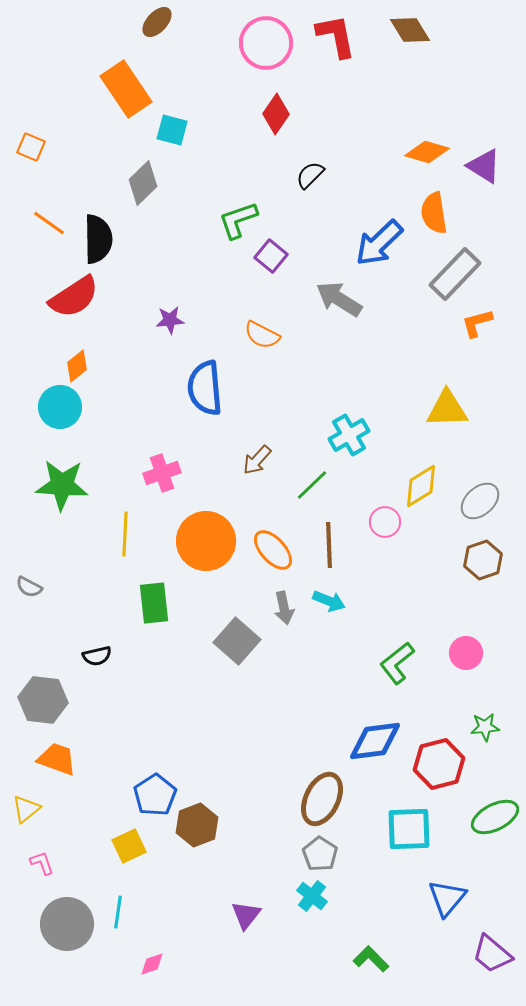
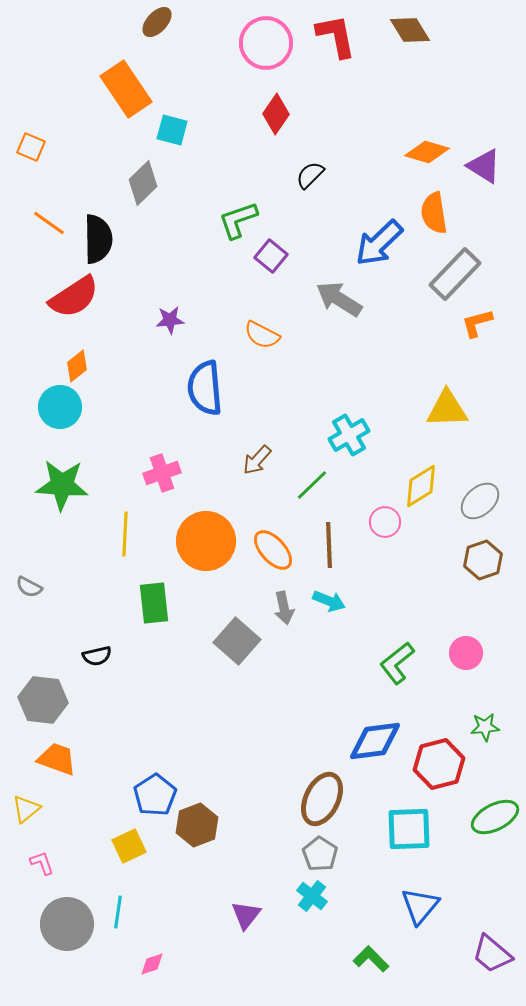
blue triangle at (447, 898): moved 27 px left, 8 px down
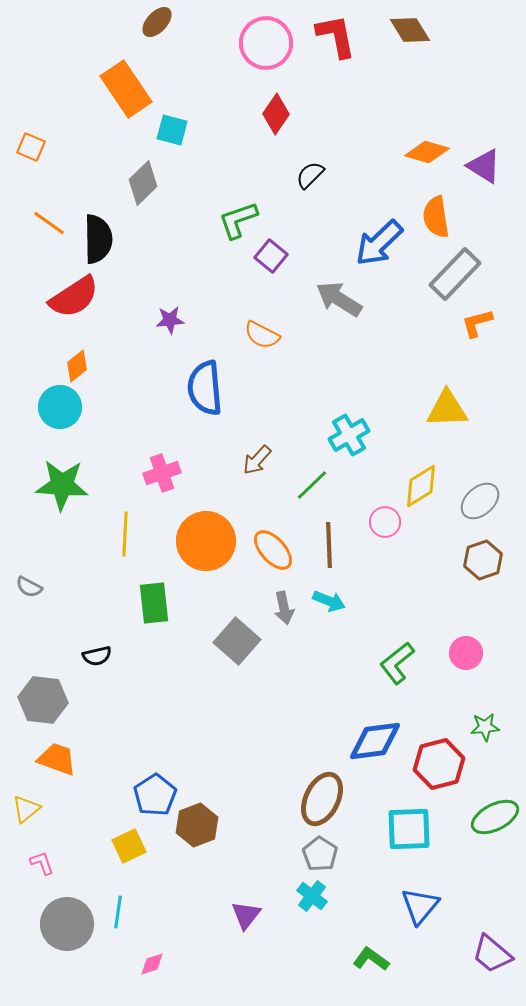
orange semicircle at (434, 213): moved 2 px right, 4 px down
green L-shape at (371, 959): rotated 9 degrees counterclockwise
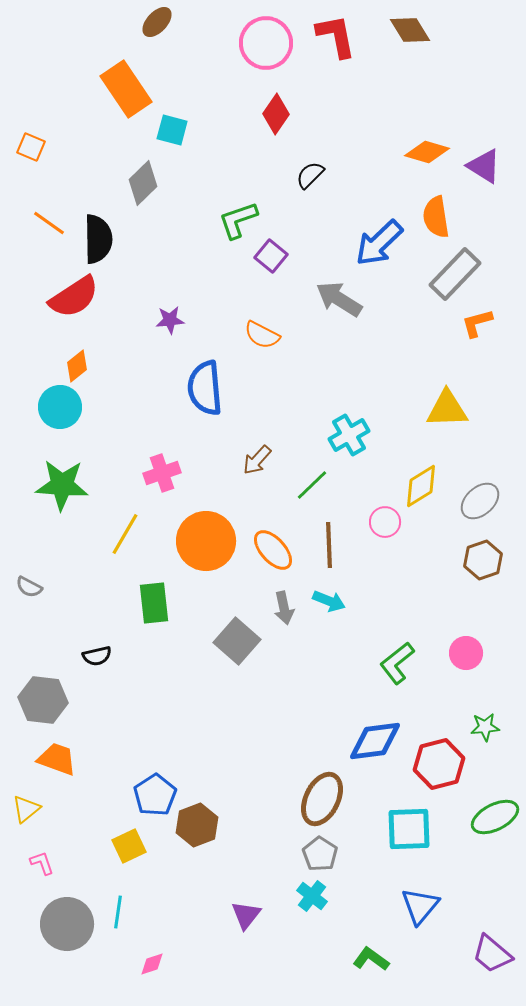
yellow line at (125, 534): rotated 27 degrees clockwise
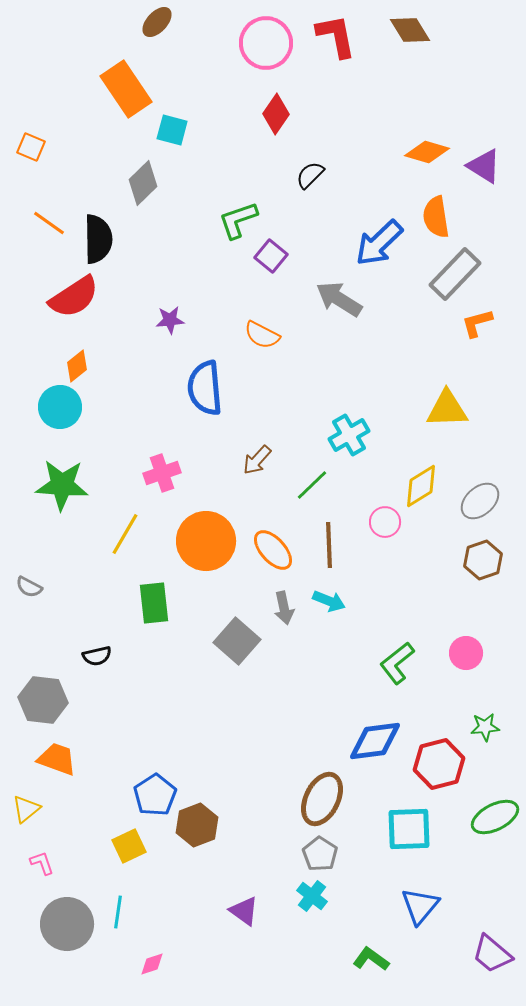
purple triangle at (246, 915): moved 2 px left, 4 px up; rotated 32 degrees counterclockwise
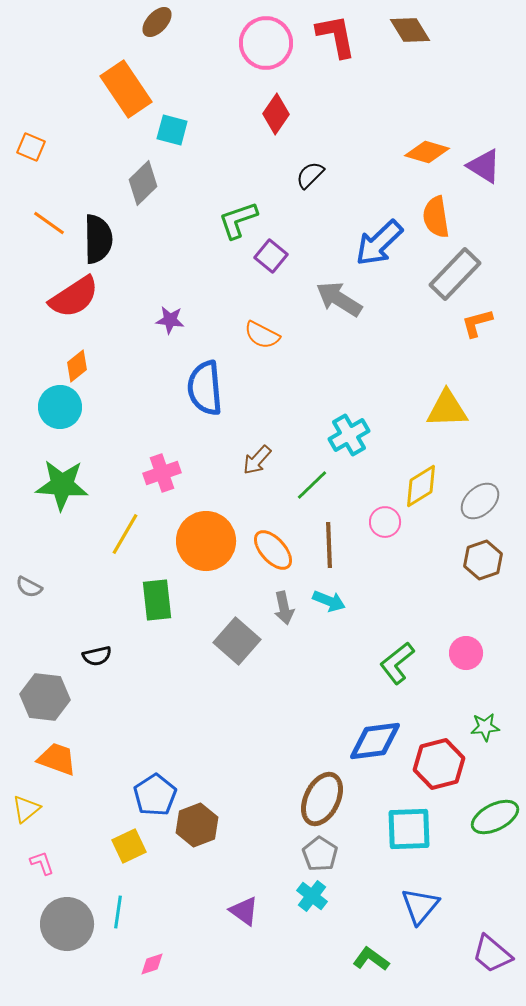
purple star at (170, 320): rotated 12 degrees clockwise
green rectangle at (154, 603): moved 3 px right, 3 px up
gray hexagon at (43, 700): moved 2 px right, 3 px up
